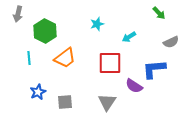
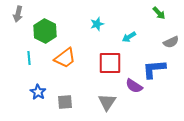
blue star: rotated 14 degrees counterclockwise
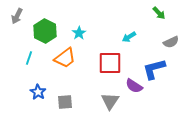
gray arrow: moved 1 px left, 2 px down; rotated 14 degrees clockwise
cyan star: moved 18 px left, 9 px down; rotated 16 degrees counterclockwise
cyan line: rotated 24 degrees clockwise
blue L-shape: rotated 10 degrees counterclockwise
gray triangle: moved 3 px right, 1 px up
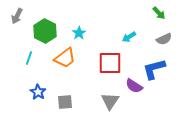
gray semicircle: moved 7 px left, 3 px up
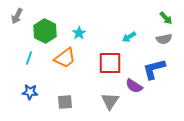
green arrow: moved 7 px right, 5 px down
gray semicircle: rotated 14 degrees clockwise
blue star: moved 8 px left; rotated 28 degrees counterclockwise
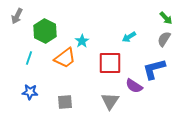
cyan star: moved 3 px right, 8 px down
gray semicircle: rotated 133 degrees clockwise
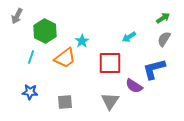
green arrow: moved 3 px left; rotated 80 degrees counterclockwise
cyan line: moved 2 px right, 1 px up
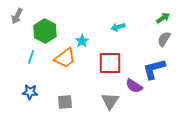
cyan arrow: moved 11 px left, 10 px up; rotated 16 degrees clockwise
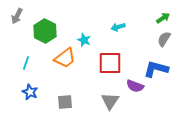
cyan star: moved 2 px right, 1 px up; rotated 16 degrees counterclockwise
cyan line: moved 5 px left, 6 px down
blue L-shape: moved 2 px right; rotated 30 degrees clockwise
purple semicircle: moved 1 px right; rotated 12 degrees counterclockwise
blue star: rotated 21 degrees clockwise
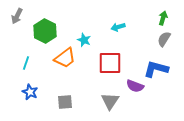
green arrow: rotated 40 degrees counterclockwise
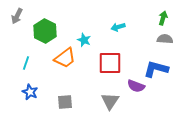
gray semicircle: moved 1 px right; rotated 63 degrees clockwise
purple semicircle: moved 1 px right
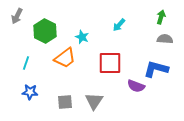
green arrow: moved 2 px left, 1 px up
cyan arrow: moved 1 px right, 2 px up; rotated 32 degrees counterclockwise
cyan star: moved 2 px left, 3 px up
blue star: rotated 21 degrees counterclockwise
gray triangle: moved 16 px left
